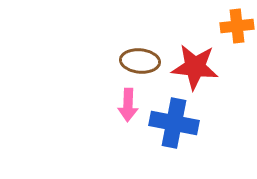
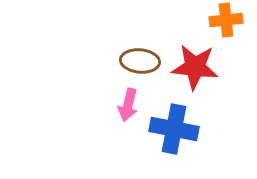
orange cross: moved 11 px left, 6 px up
pink arrow: rotated 12 degrees clockwise
blue cross: moved 6 px down
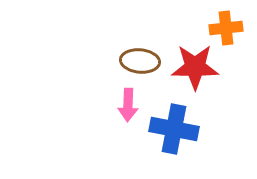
orange cross: moved 8 px down
red star: rotated 6 degrees counterclockwise
pink arrow: rotated 12 degrees counterclockwise
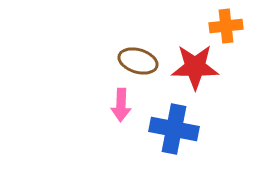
orange cross: moved 2 px up
brown ellipse: moved 2 px left; rotated 12 degrees clockwise
pink arrow: moved 7 px left
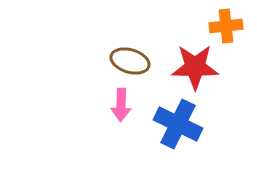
brown ellipse: moved 8 px left
blue cross: moved 4 px right, 5 px up; rotated 15 degrees clockwise
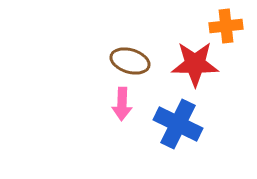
red star: moved 3 px up
pink arrow: moved 1 px right, 1 px up
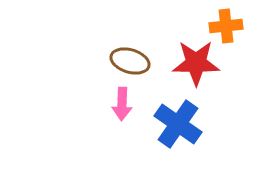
red star: moved 1 px right, 1 px up
blue cross: rotated 9 degrees clockwise
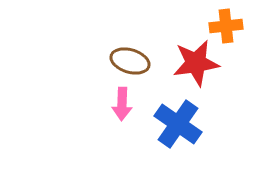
red star: rotated 9 degrees counterclockwise
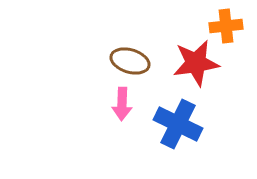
blue cross: rotated 9 degrees counterclockwise
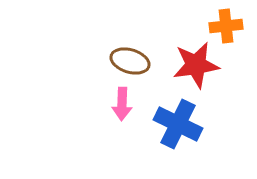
red star: moved 2 px down
